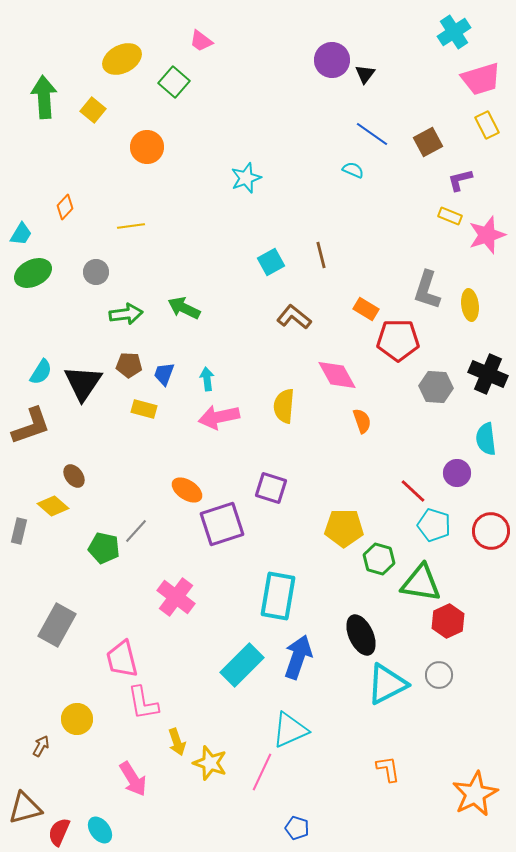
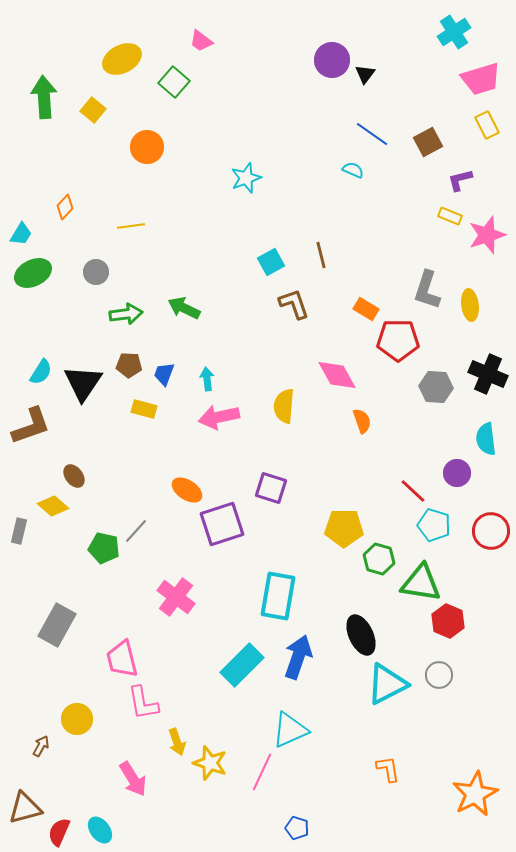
brown L-shape at (294, 317): moved 13 px up; rotated 32 degrees clockwise
red hexagon at (448, 621): rotated 12 degrees counterclockwise
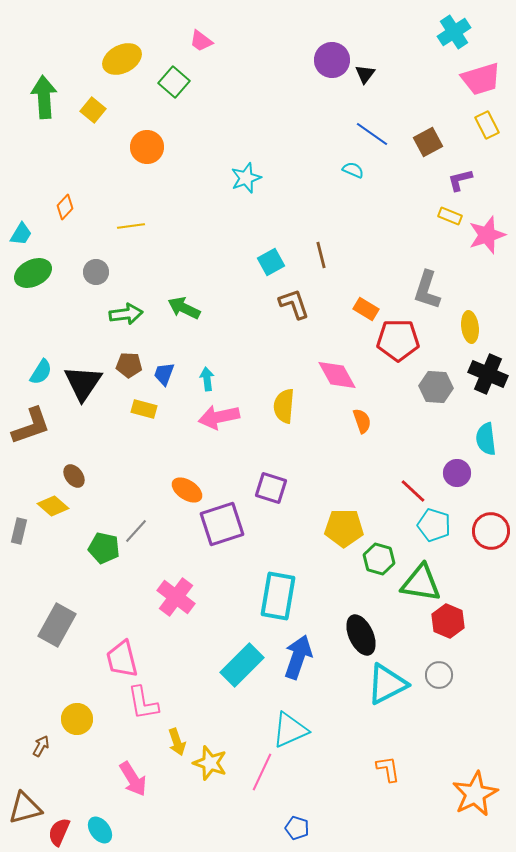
yellow ellipse at (470, 305): moved 22 px down
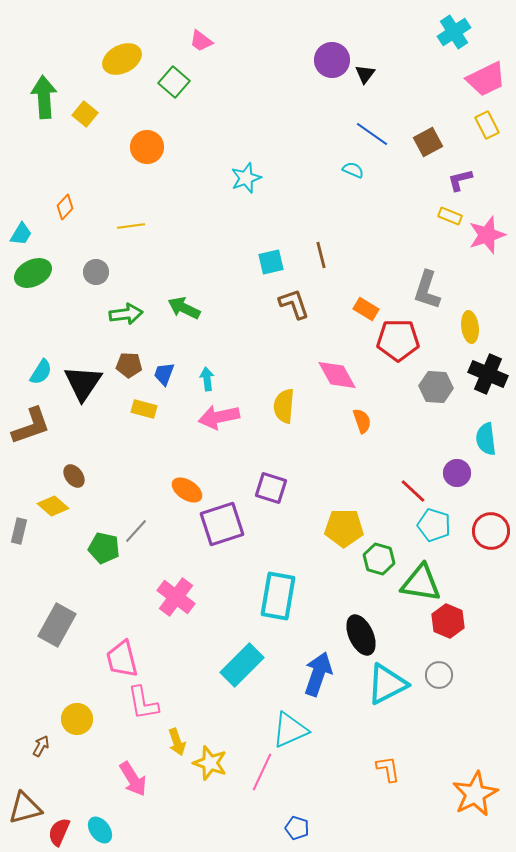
pink trapezoid at (481, 79): moved 5 px right; rotated 9 degrees counterclockwise
yellow square at (93, 110): moved 8 px left, 4 px down
cyan square at (271, 262): rotated 16 degrees clockwise
blue arrow at (298, 657): moved 20 px right, 17 px down
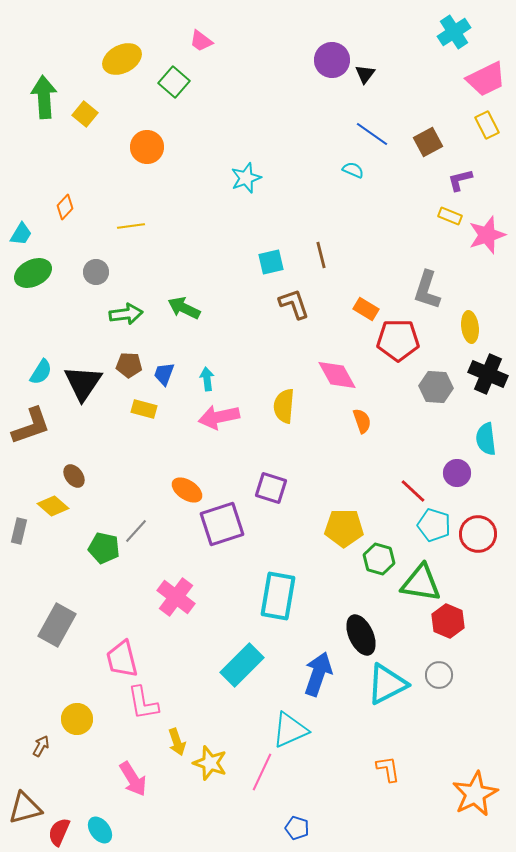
red circle at (491, 531): moved 13 px left, 3 px down
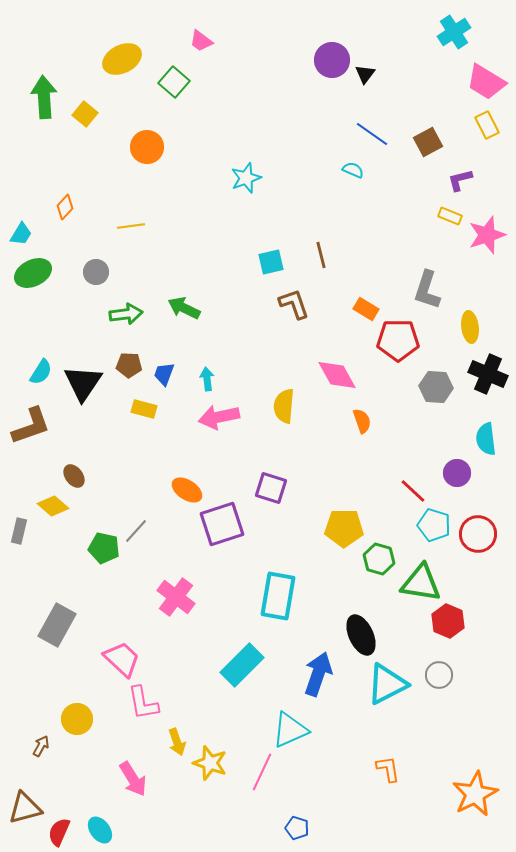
pink trapezoid at (486, 79): moved 3 px down; rotated 57 degrees clockwise
pink trapezoid at (122, 659): rotated 147 degrees clockwise
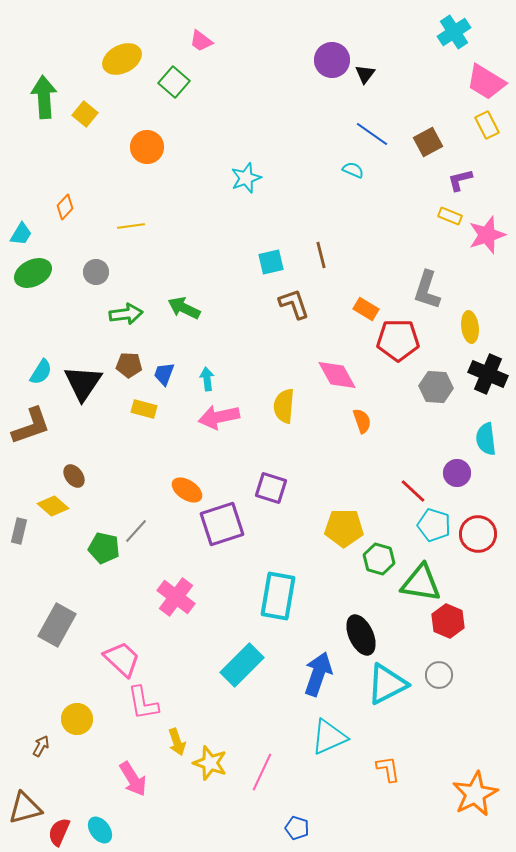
cyan triangle at (290, 730): moved 39 px right, 7 px down
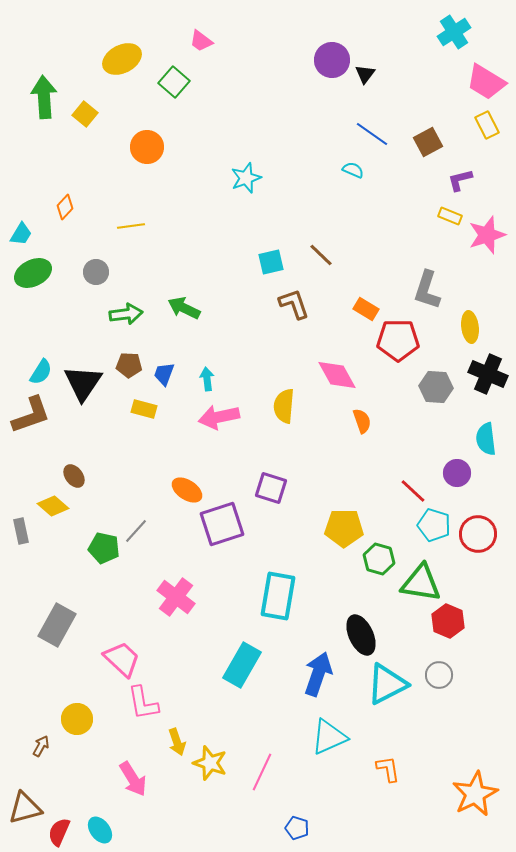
brown line at (321, 255): rotated 32 degrees counterclockwise
brown L-shape at (31, 426): moved 11 px up
gray rectangle at (19, 531): moved 2 px right; rotated 25 degrees counterclockwise
cyan rectangle at (242, 665): rotated 15 degrees counterclockwise
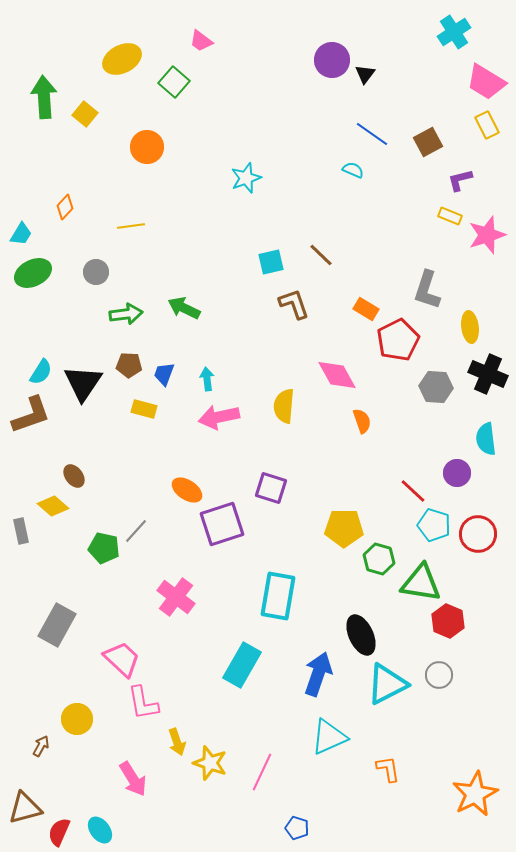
red pentagon at (398, 340): rotated 27 degrees counterclockwise
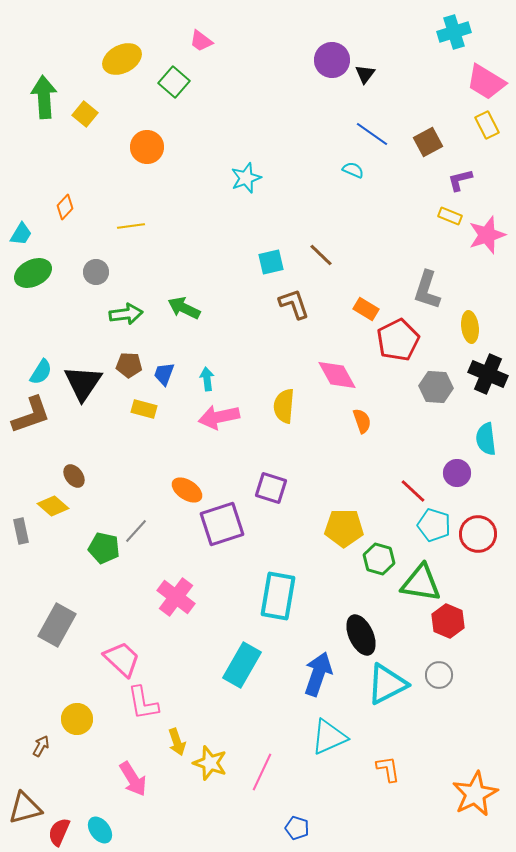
cyan cross at (454, 32): rotated 16 degrees clockwise
